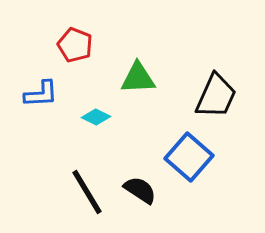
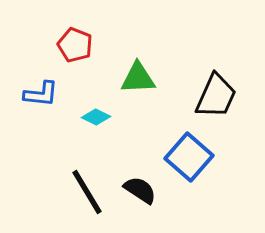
blue L-shape: rotated 9 degrees clockwise
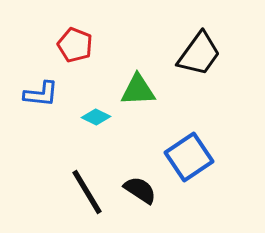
green triangle: moved 12 px down
black trapezoid: moved 17 px left, 42 px up; rotated 12 degrees clockwise
blue square: rotated 15 degrees clockwise
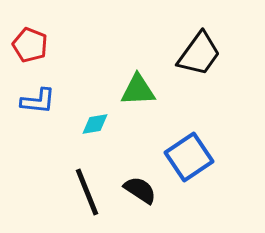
red pentagon: moved 45 px left
blue L-shape: moved 3 px left, 7 px down
cyan diamond: moved 1 px left, 7 px down; rotated 36 degrees counterclockwise
black line: rotated 9 degrees clockwise
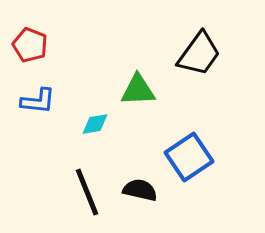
black semicircle: rotated 20 degrees counterclockwise
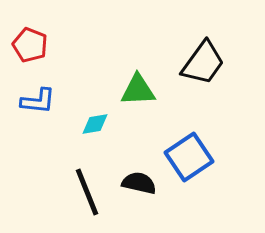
black trapezoid: moved 4 px right, 9 px down
black semicircle: moved 1 px left, 7 px up
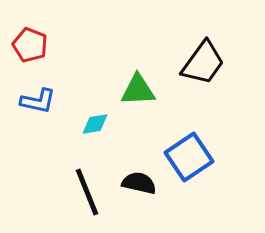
blue L-shape: rotated 6 degrees clockwise
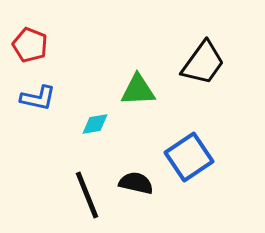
blue L-shape: moved 3 px up
black semicircle: moved 3 px left
black line: moved 3 px down
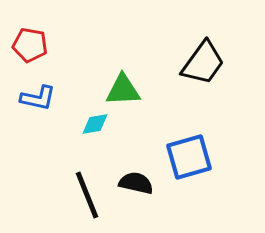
red pentagon: rotated 12 degrees counterclockwise
green triangle: moved 15 px left
blue square: rotated 18 degrees clockwise
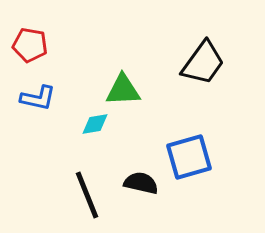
black semicircle: moved 5 px right
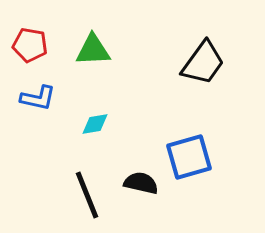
green triangle: moved 30 px left, 40 px up
